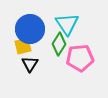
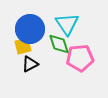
green diamond: rotated 50 degrees counterclockwise
black triangle: rotated 30 degrees clockwise
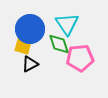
yellow square: rotated 30 degrees clockwise
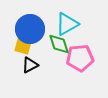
cyan triangle: rotated 35 degrees clockwise
black triangle: moved 1 px down
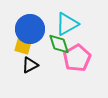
pink pentagon: moved 3 px left; rotated 24 degrees counterclockwise
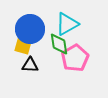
green diamond: rotated 10 degrees clockwise
pink pentagon: moved 2 px left
black triangle: rotated 30 degrees clockwise
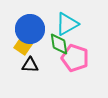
yellow square: rotated 18 degrees clockwise
pink pentagon: rotated 24 degrees counterclockwise
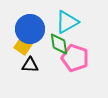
cyan triangle: moved 2 px up
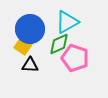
green diamond: rotated 75 degrees clockwise
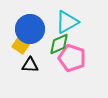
yellow square: moved 2 px left, 1 px up
pink pentagon: moved 3 px left
